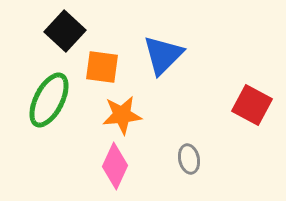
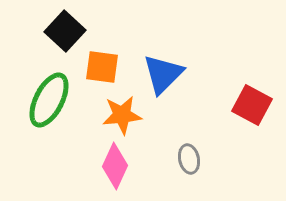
blue triangle: moved 19 px down
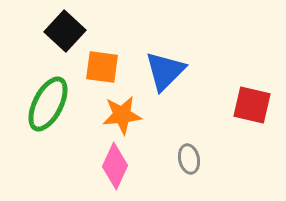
blue triangle: moved 2 px right, 3 px up
green ellipse: moved 1 px left, 4 px down
red square: rotated 15 degrees counterclockwise
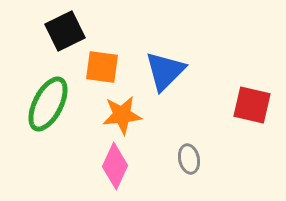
black square: rotated 21 degrees clockwise
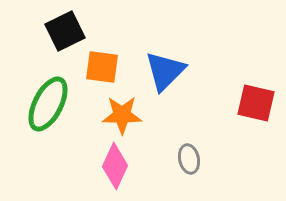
red square: moved 4 px right, 2 px up
orange star: rotated 6 degrees clockwise
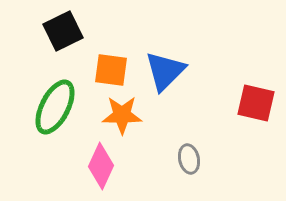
black square: moved 2 px left
orange square: moved 9 px right, 3 px down
green ellipse: moved 7 px right, 3 px down
pink diamond: moved 14 px left
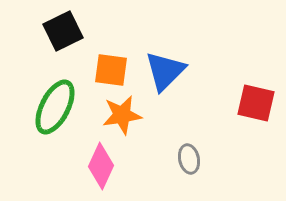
orange star: rotated 9 degrees counterclockwise
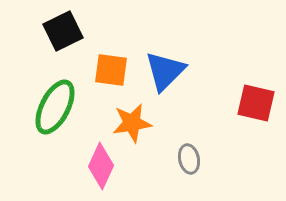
orange star: moved 10 px right, 8 px down
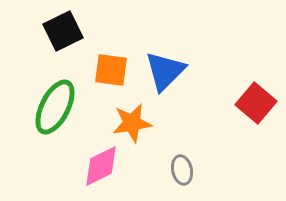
red square: rotated 27 degrees clockwise
gray ellipse: moved 7 px left, 11 px down
pink diamond: rotated 39 degrees clockwise
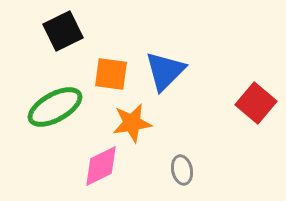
orange square: moved 4 px down
green ellipse: rotated 34 degrees clockwise
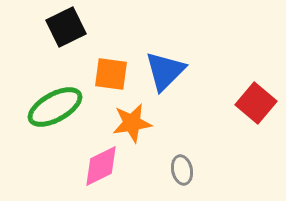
black square: moved 3 px right, 4 px up
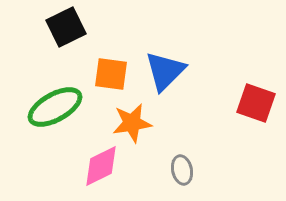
red square: rotated 21 degrees counterclockwise
